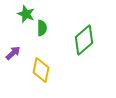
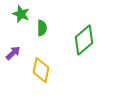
green star: moved 5 px left
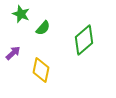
green semicircle: moved 1 px right; rotated 42 degrees clockwise
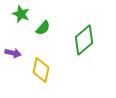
purple arrow: rotated 56 degrees clockwise
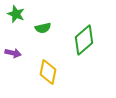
green star: moved 5 px left
green semicircle: rotated 35 degrees clockwise
yellow diamond: moved 7 px right, 2 px down
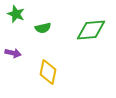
green diamond: moved 7 px right, 10 px up; rotated 36 degrees clockwise
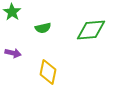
green star: moved 4 px left, 2 px up; rotated 12 degrees clockwise
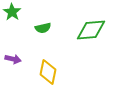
purple arrow: moved 6 px down
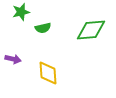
green star: moved 9 px right; rotated 24 degrees clockwise
yellow diamond: moved 1 px down; rotated 15 degrees counterclockwise
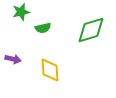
green diamond: rotated 12 degrees counterclockwise
yellow diamond: moved 2 px right, 3 px up
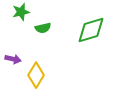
yellow diamond: moved 14 px left, 5 px down; rotated 35 degrees clockwise
